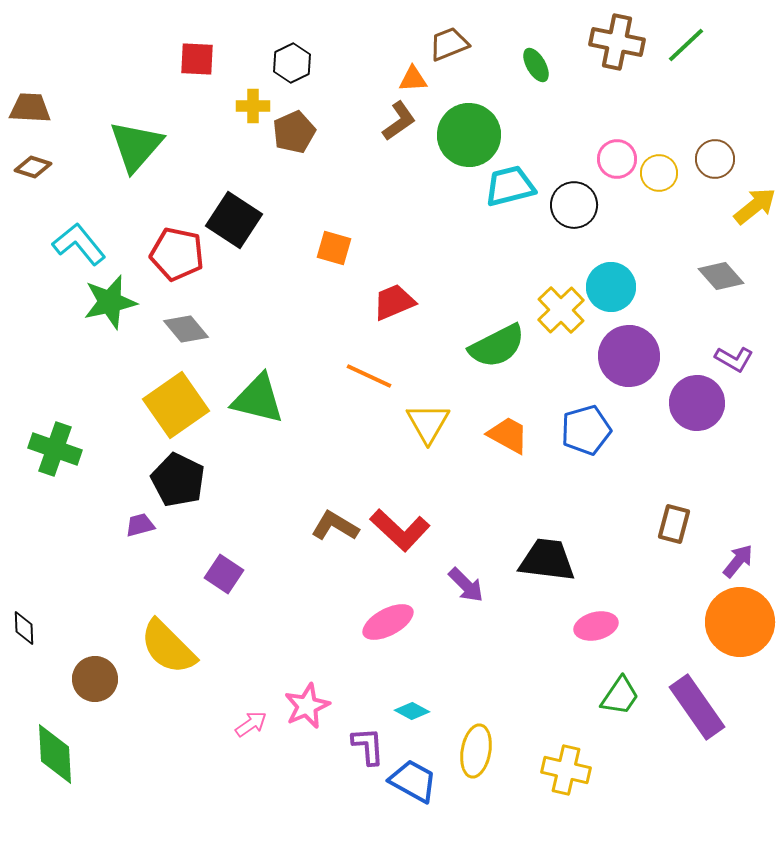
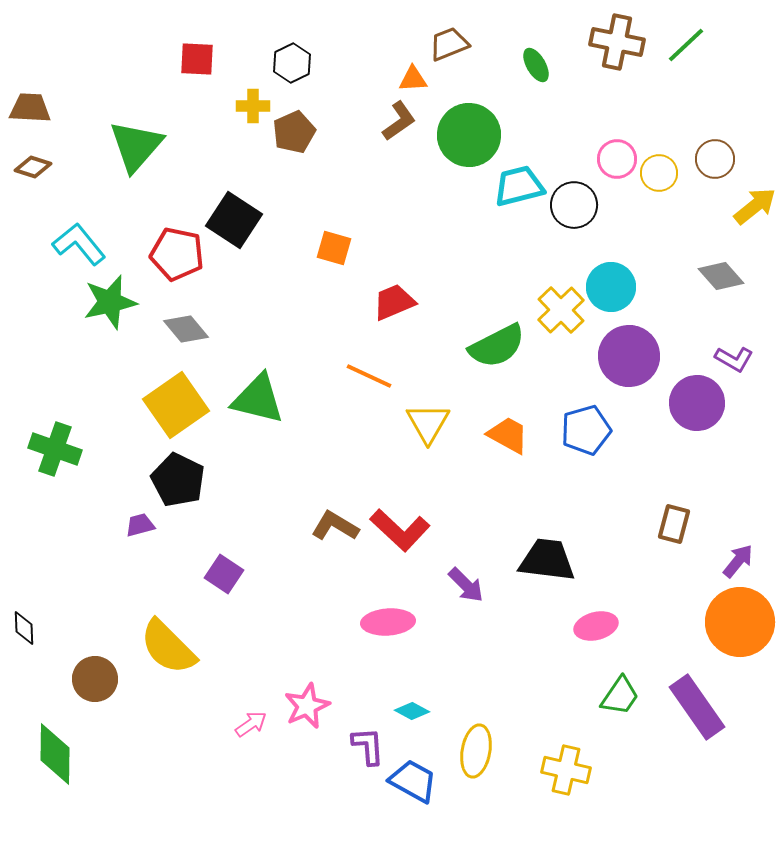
cyan trapezoid at (510, 186): moved 9 px right
pink ellipse at (388, 622): rotated 24 degrees clockwise
green diamond at (55, 754): rotated 4 degrees clockwise
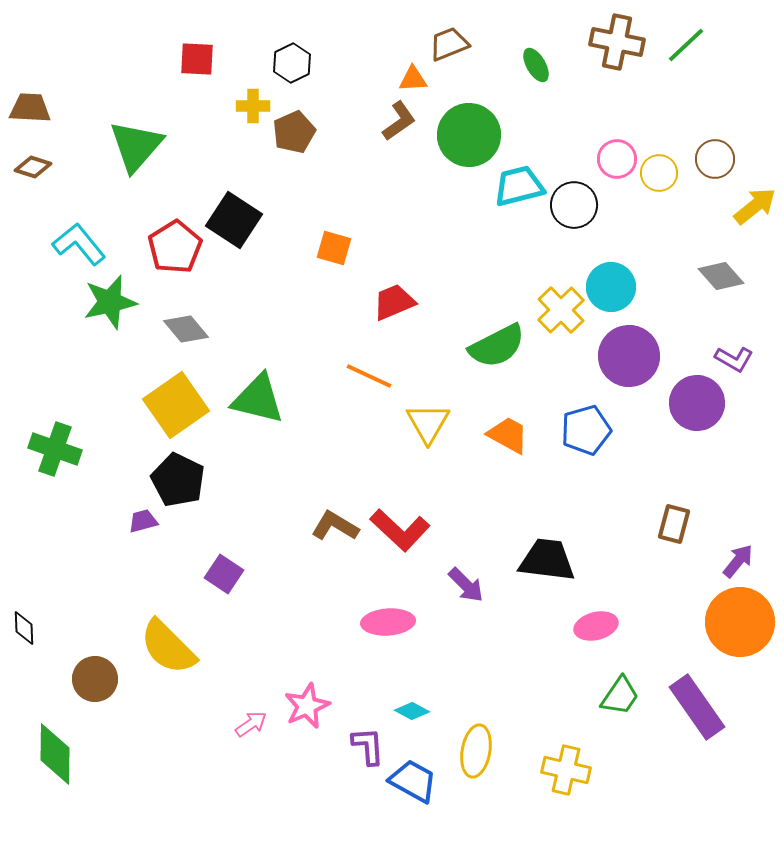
red pentagon at (177, 254): moved 2 px left, 7 px up; rotated 28 degrees clockwise
purple trapezoid at (140, 525): moved 3 px right, 4 px up
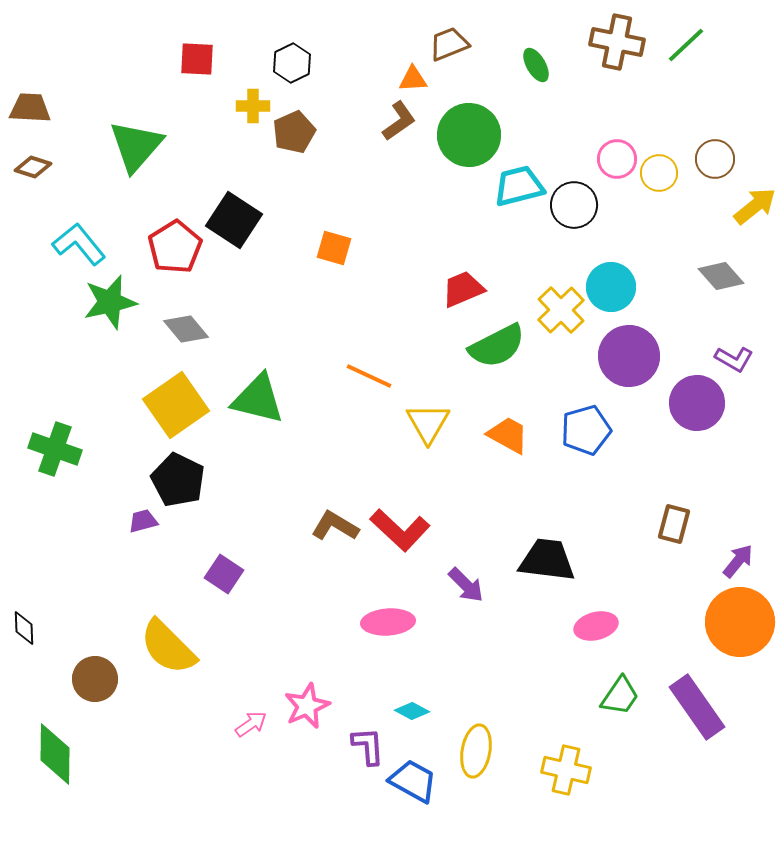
red trapezoid at (394, 302): moved 69 px right, 13 px up
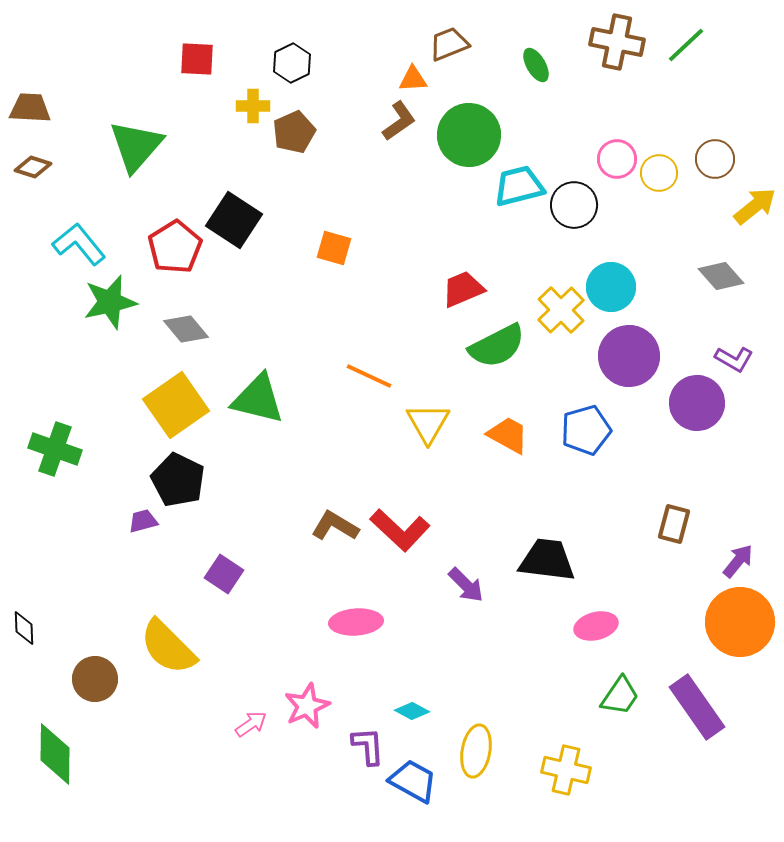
pink ellipse at (388, 622): moved 32 px left
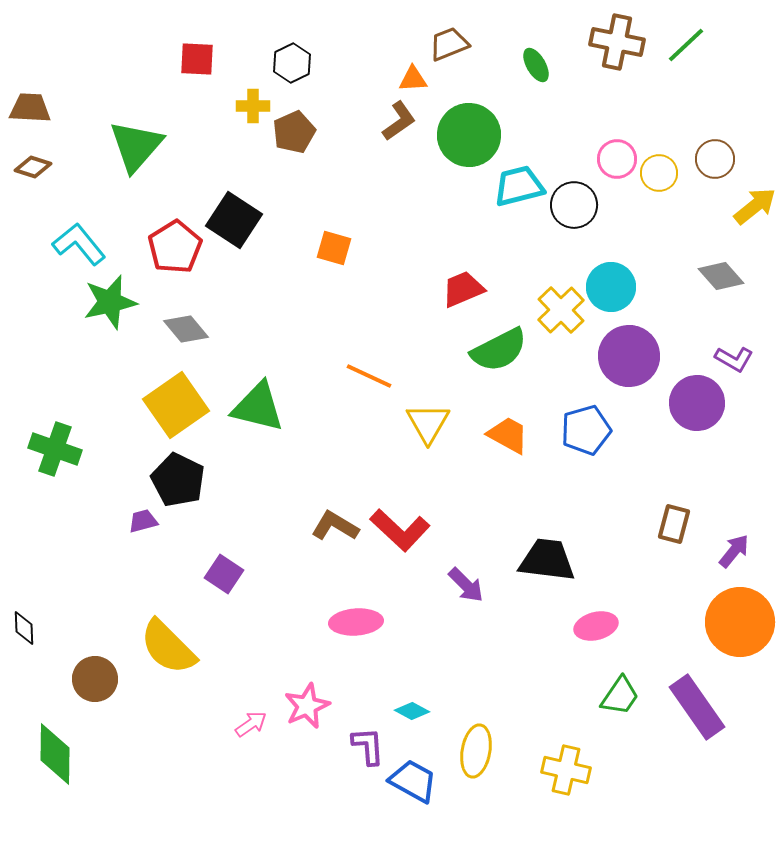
green semicircle at (497, 346): moved 2 px right, 4 px down
green triangle at (258, 399): moved 8 px down
purple arrow at (738, 561): moved 4 px left, 10 px up
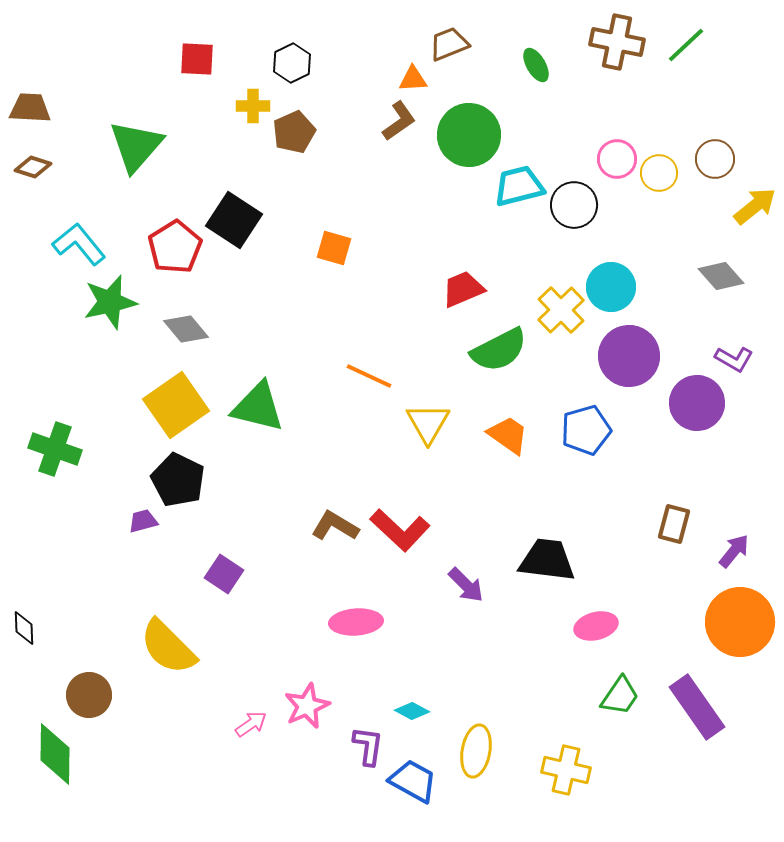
orange trapezoid at (508, 435): rotated 6 degrees clockwise
brown circle at (95, 679): moved 6 px left, 16 px down
purple L-shape at (368, 746): rotated 12 degrees clockwise
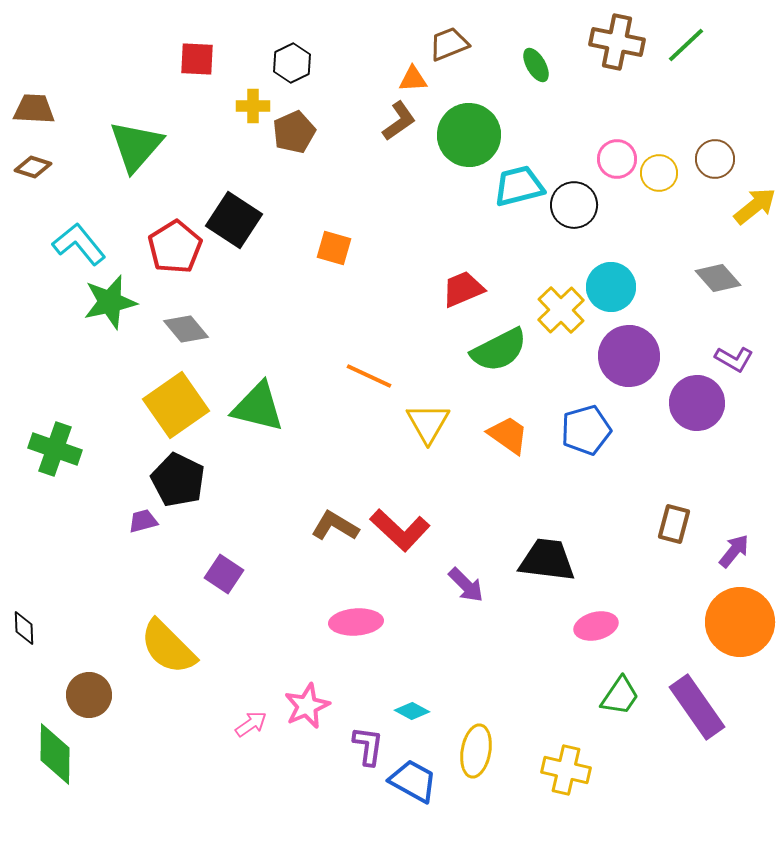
brown trapezoid at (30, 108): moved 4 px right, 1 px down
gray diamond at (721, 276): moved 3 px left, 2 px down
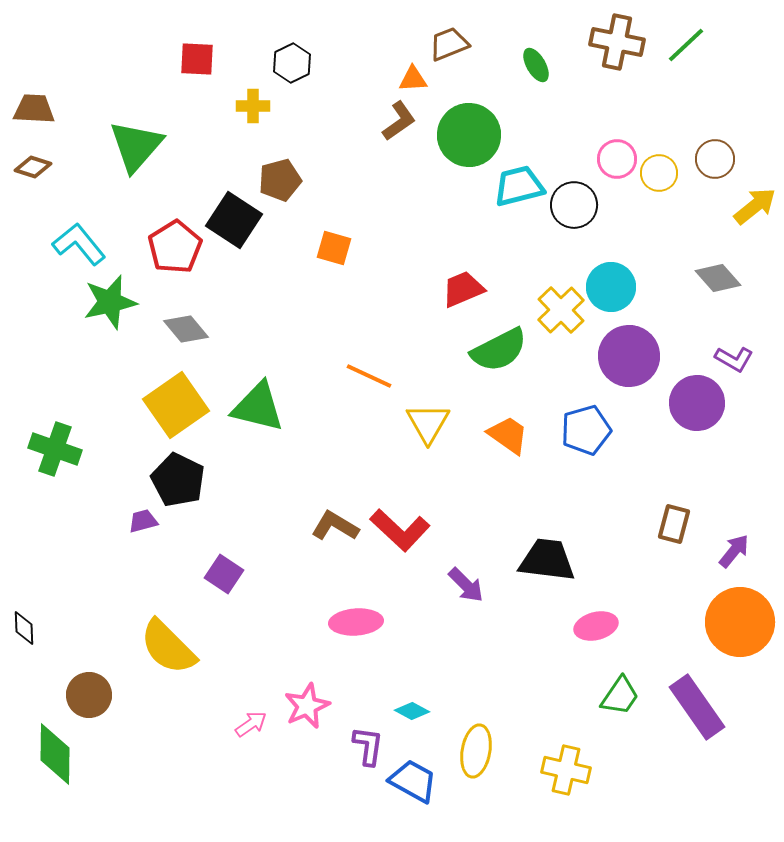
brown pentagon at (294, 132): moved 14 px left, 48 px down; rotated 9 degrees clockwise
